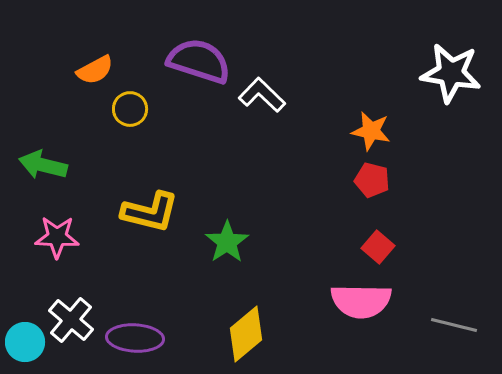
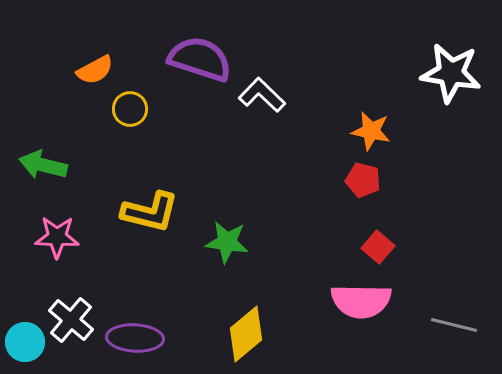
purple semicircle: moved 1 px right, 2 px up
red pentagon: moved 9 px left
green star: rotated 30 degrees counterclockwise
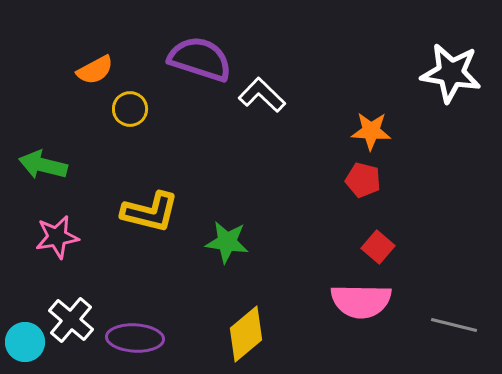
orange star: rotated 9 degrees counterclockwise
pink star: rotated 12 degrees counterclockwise
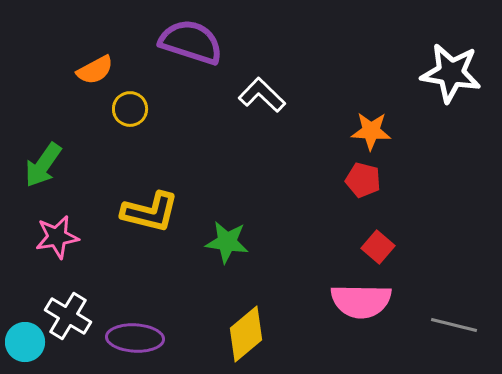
purple semicircle: moved 9 px left, 17 px up
green arrow: rotated 69 degrees counterclockwise
white cross: moved 3 px left, 4 px up; rotated 9 degrees counterclockwise
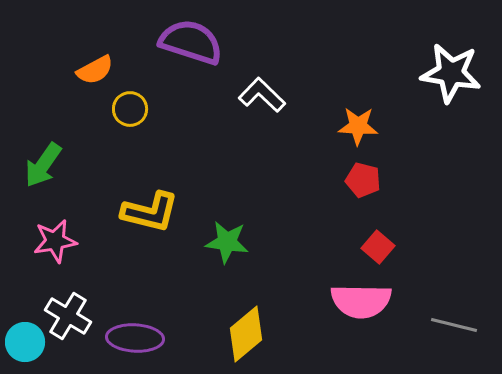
orange star: moved 13 px left, 5 px up
pink star: moved 2 px left, 4 px down
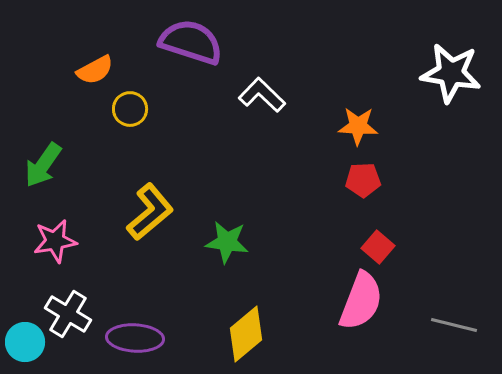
red pentagon: rotated 16 degrees counterclockwise
yellow L-shape: rotated 54 degrees counterclockwise
pink semicircle: rotated 70 degrees counterclockwise
white cross: moved 2 px up
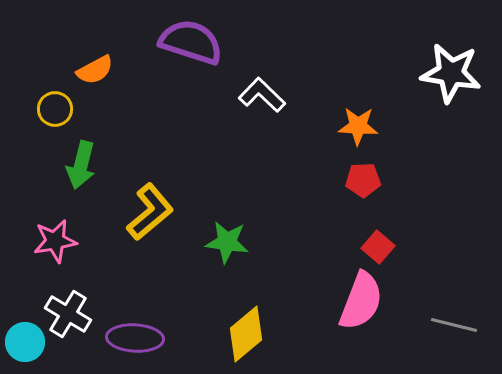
yellow circle: moved 75 px left
green arrow: moved 38 px right; rotated 21 degrees counterclockwise
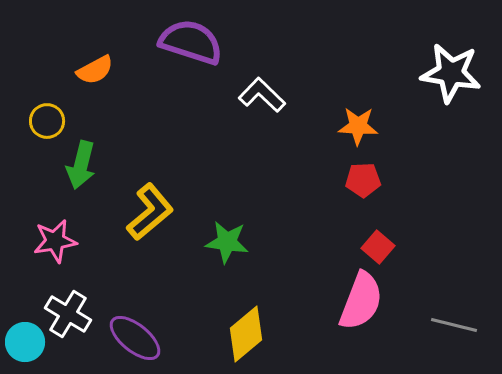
yellow circle: moved 8 px left, 12 px down
purple ellipse: rotated 36 degrees clockwise
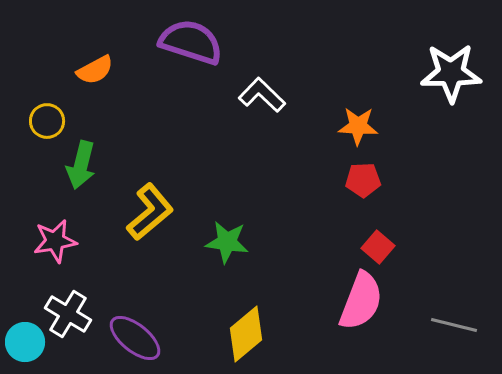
white star: rotated 10 degrees counterclockwise
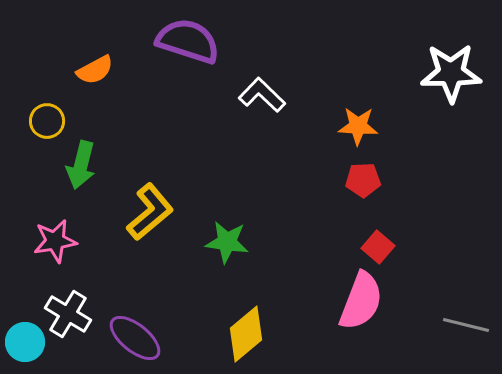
purple semicircle: moved 3 px left, 1 px up
gray line: moved 12 px right
